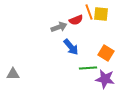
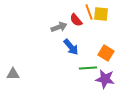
red semicircle: rotated 72 degrees clockwise
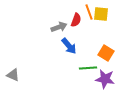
red semicircle: rotated 120 degrees counterclockwise
blue arrow: moved 2 px left, 1 px up
gray triangle: moved 1 px down; rotated 24 degrees clockwise
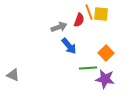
red semicircle: moved 3 px right
orange square: rotated 14 degrees clockwise
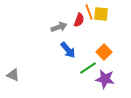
blue arrow: moved 1 px left, 4 px down
orange square: moved 2 px left, 1 px up
green line: rotated 30 degrees counterclockwise
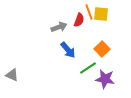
orange square: moved 2 px left, 3 px up
gray triangle: moved 1 px left
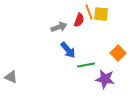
orange square: moved 16 px right, 4 px down
green line: moved 2 px left, 3 px up; rotated 24 degrees clockwise
gray triangle: moved 1 px left, 2 px down
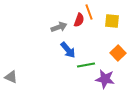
yellow square: moved 11 px right, 7 px down
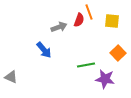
blue arrow: moved 24 px left
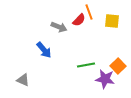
red semicircle: rotated 24 degrees clockwise
gray arrow: rotated 42 degrees clockwise
orange square: moved 13 px down
gray triangle: moved 12 px right, 3 px down
